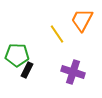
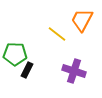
yellow line: rotated 18 degrees counterclockwise
green pentagon: moved 2 px left, 1 px up
purple cross: moved 1 px right, 1 px up
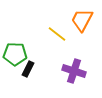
black rectangle: moved 1 px right, 1 px up
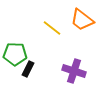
orange trapezoid: rotated 80 degrees counterclockwise
yellow line: moved 5 px left, 6 px up
